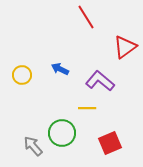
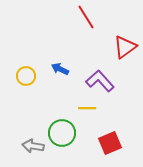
yellow circle: moved 4 px right, 1 px down
purple L-shape: rotated 8 degrees clockwise
gray arrow: rotated 40 degrees counterclockwise
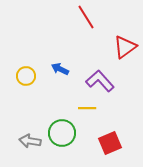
gray arrow: moved 3 px left, 5 px up
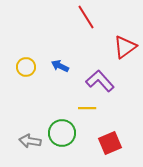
blue arrow: moved 3 px up
yellow circle: moved 9 px up
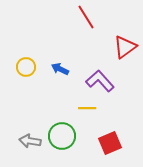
blue arrow: moved 3 px down
green circle: moved 3 px down
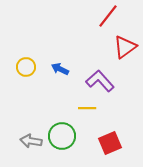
red line: moved 22 px right, 1 px up; rotated 70 degrees clockwise
gray arrow: moved 1 px right
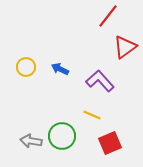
yellow line: moved 5 px right, 7 px down; rotated 24 degrees clockwise
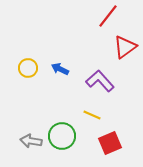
yellow circle: moved 2 px right, 1 px down
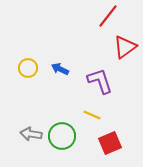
purple L-shape: rotated 24 degrees clockwise
gray arrow: moved 7 px up
